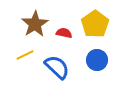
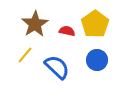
red semicircle: moved 3 px right, 2 px up
yellow line: rotated 24 degrees counterclockwise
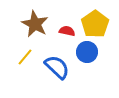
brown star: rotated 12 degrees counterclockwise
yellow line: moved 2 px down
blue circle: moved 10 px left, 8 px up
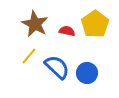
blue circle: moved 21 px down
yellow line: moved 4 px right, 1 px up
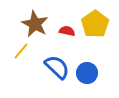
yellow line: moved 8 px left, 5 px up
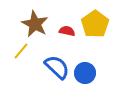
blue circle: moved 2 px left
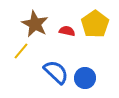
blue semicircle: moved 1 px left, 5 px down
blue circle: moved 5 px down
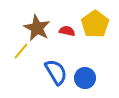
brown star: moved 2 px right, 4 px down
blue semicircle: rotated 16 degrees clockwise
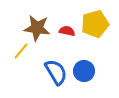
yellow pentagon: rotated 20 degrees clockwise
brown star: rotated 20 degrees counterclockwise
blue circle: moved 1 px left, 7 px up
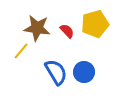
red semicircle: rotated 35 degrees clockwise
blue circle: moved 1 px down
